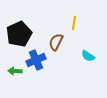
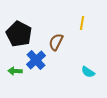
yellow line: moved 8 px right
black pentagon: rotated 20 degrees counterclockwise
cyan semicircle: moved 16 px down
blue cross: rotated 18 degrees counterclockwise
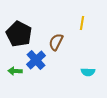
cyan semicircle: rotated 32 degrees counterclockwise
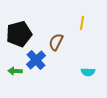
black pentagon: rotated 30 degrees clockwise
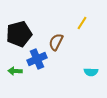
yellow line: rotated 24 degrees clockwise
blue cross: moved 1 px right, 1 px up; rotated 18 degrees clockwise
cyan semicircle: moved 3 px right
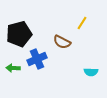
brown semicircle: moved 6 px right; rotated 90 degrees counterclockwise
green arrow: moved 2 px left, 3 px up
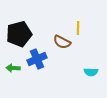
yellow line: moved 4 px left, 5 px down; rotated 32 degrees counterclockwise
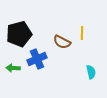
yellow line: moved 4 px right, 5 px down
cyan semicircle: rotated 104 degrees counterclockwise
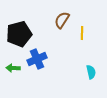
brown semicircle: moved 22 px up; rotated 96 degrees clockwise
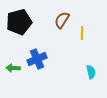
black pentagon: moved 12 px up
